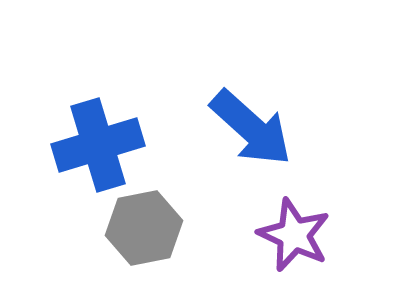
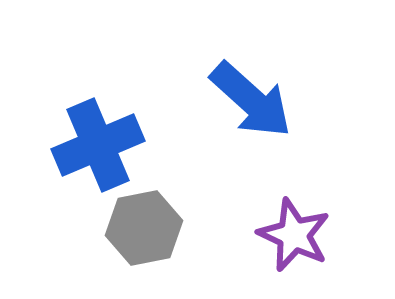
blue arrow: moved 28 px up
blue cross: rotated 6 degrees counterclockwise
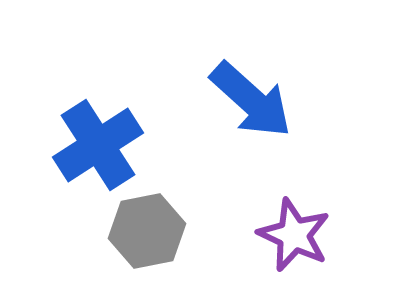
blue cross: rotated 10 degrees counterclockwise
gray hexagon: moved 3 px right, 3 px down
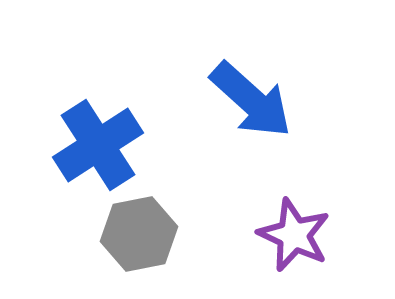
gray hexagon: moved 8 px left, 3 px down
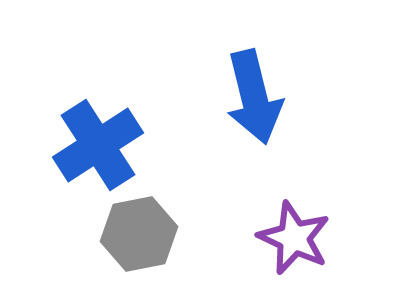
blue arrow: moved 3 px right, 3 px up; rotated 34 degrees clockwise
purple star: moved 3 px down
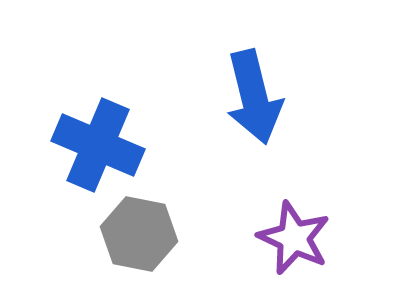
blue cross: rotated 34 degrees counterclockwise
gray hexagon: rotated 22 degrees clockwise
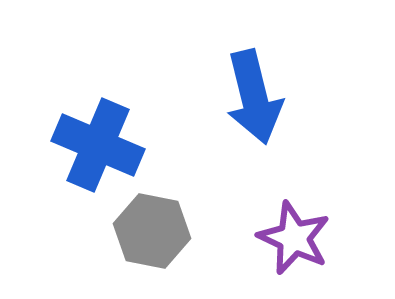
gray hexagon: moved 13 px right, 3 px up
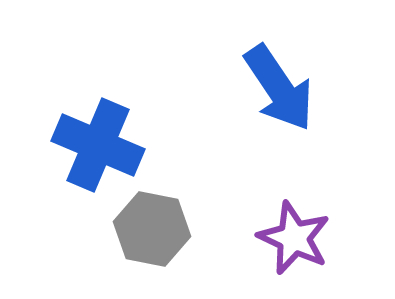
blue arrow: moved 25 px right, 9 px up; rotated 20 degrees counterclockwise
gray hexagon: moved 2 px up
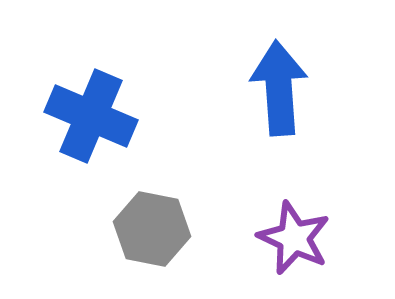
blue arrow: rotated 150 degrees counterclockwise
blue cross: moved 7 px left, 29 px up
